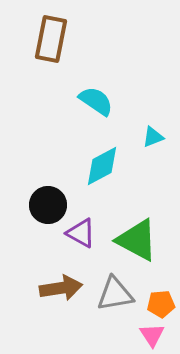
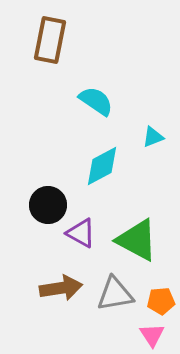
brown rectangle: moved 1 px left, 1 px down
orange pentagon: moved 3 px up
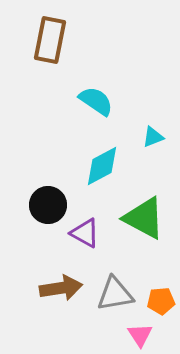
purple triangle: moved 4 px right
green triangle: moved 7 px right, 22 px up
pink triangle: moved 12 px left
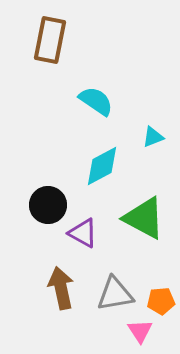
purple triangle: moved 2 px left
brown arrow: rotated 93 degrees counterclockwise
pink triangle: moved 4 px up
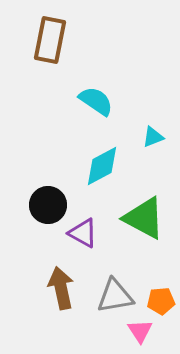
gray triangle: moved 2 px down
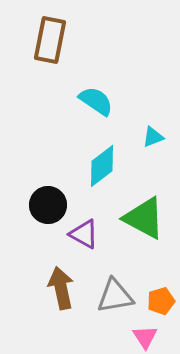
cyan diamond: rotated 9 degrees counterclockwise
purple triangle: moved 1 px right, 1 px down
orange pentagon: rotated 12 degrees counterclockwise
pink triangle: moved 5 px right, 6 px down
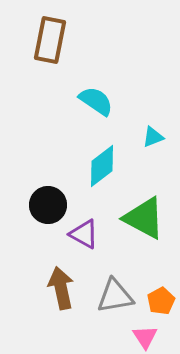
orange pentagon: rotated 12 degrees counterclockwise
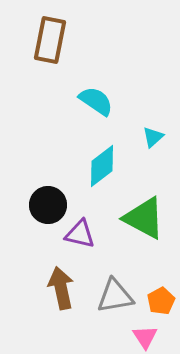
cyan triangle: rotated 20 degrees counterclockwise
purple triangle: moved 4 px left; rotated 16 degrees counterclockwise
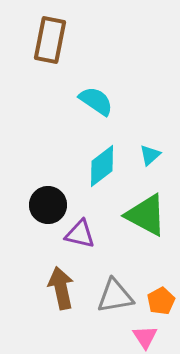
cyan triangle: moved 3 px left, 18 px down
green triangle: moved 2 px right, 3 px up
